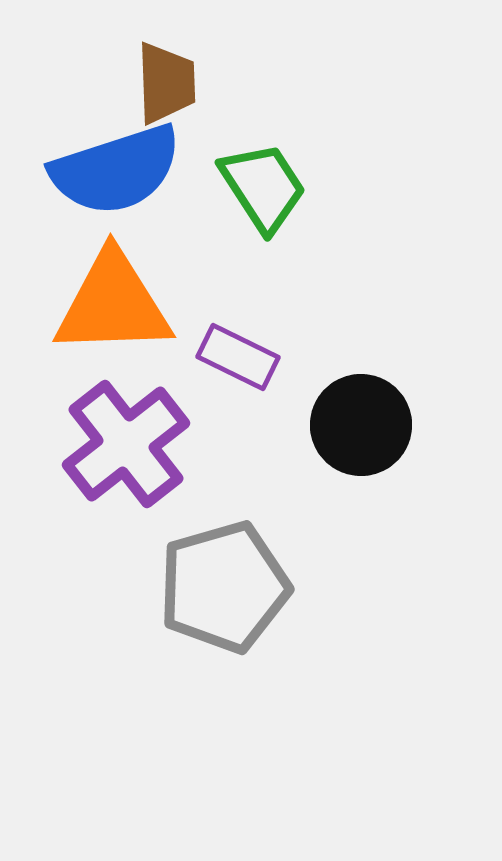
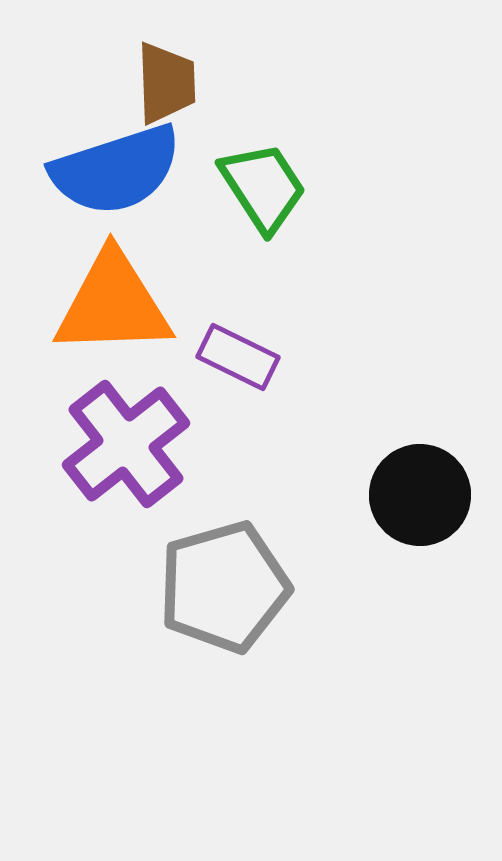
black circle: moved 59 px right, 70 px down
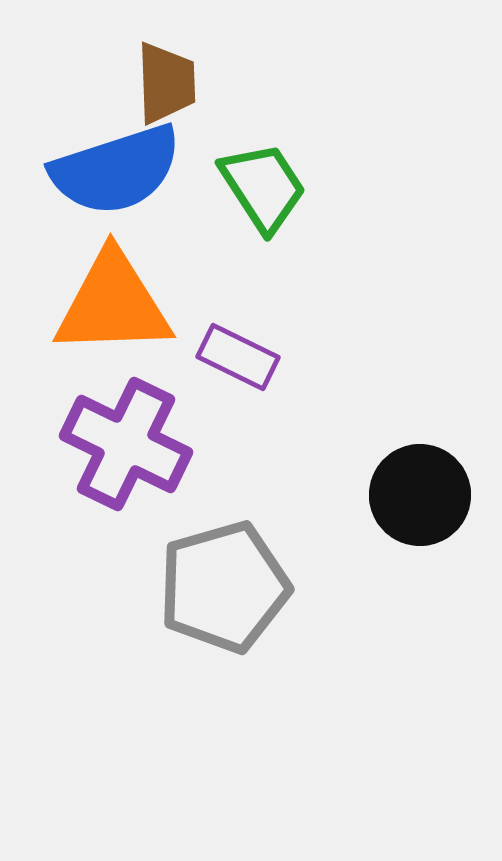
purple cross: rotated 26 degrees counterclockwise
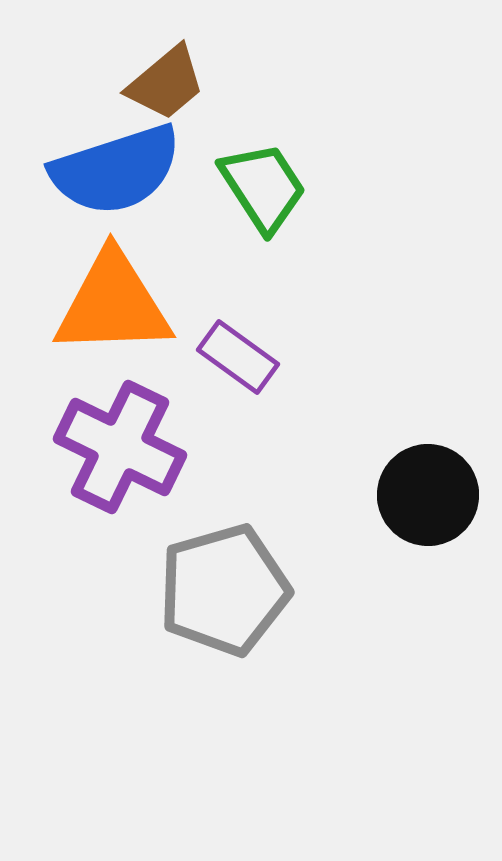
brown trapezoid: rotated 52 degrees clockwise
purple rectangle: rotated 10 degrees clockwise
purple cross: moved 6 px left, 3 px down
black circle: moved 8 px right
gray pentagon: moved 3 px down
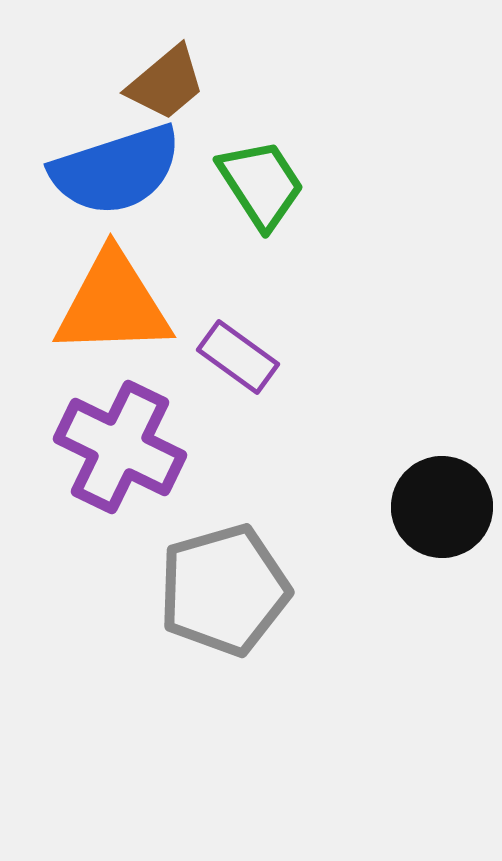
green trapezoid: moved 2 px left, 3 px up
black circle: moved 14 px right, 12 px down
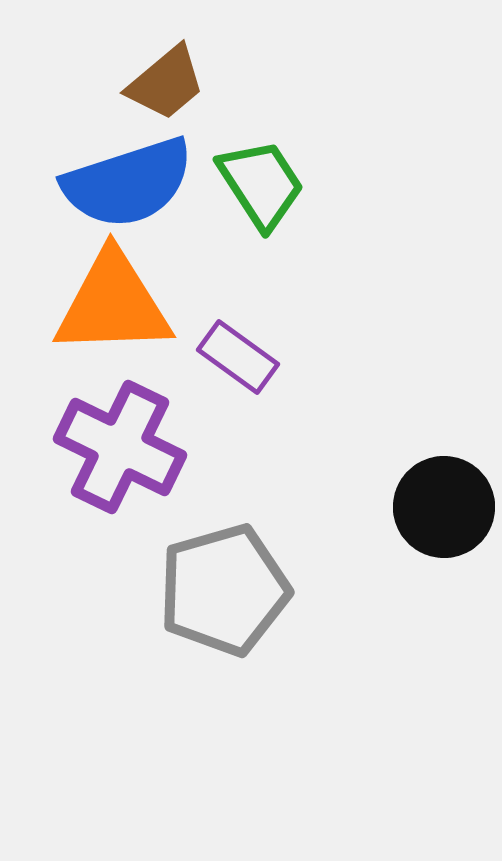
blue semicircle: moved 12 px right, 13 px down
black circle: moved 2 px right
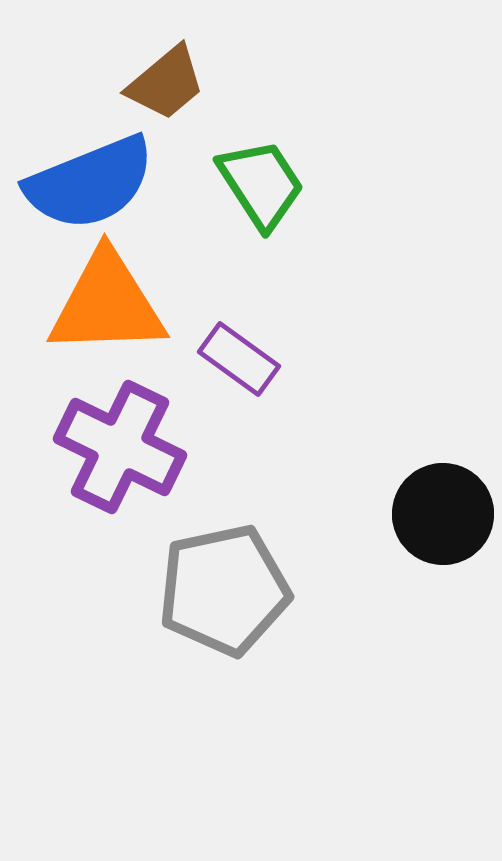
blue semicircle: moved 38 px left; rotated 4 degrees counterclockwise
orange triangle: moved 6 px left
purple rectangle: moved 1 px right, 2 px down
black circle: moved 1 px left, 7 px down
gray pentagon: rotated 4 degrees clockwise
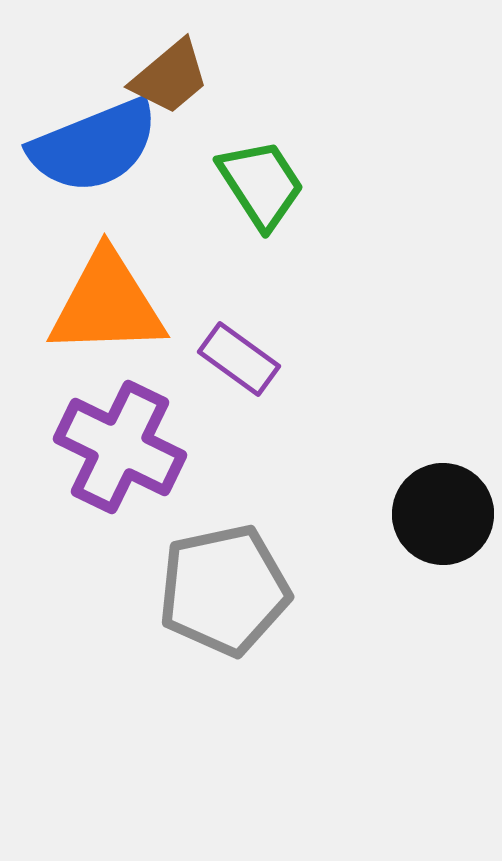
brown trapezoid: moved 4 px right, 6 px up
blue semicircle: moved 4 px right, 37 px up
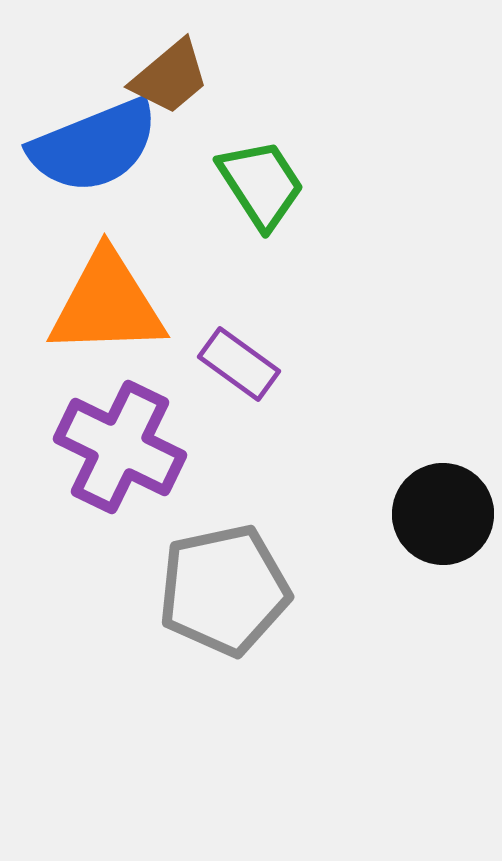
purple rectangle: moved 5 px down
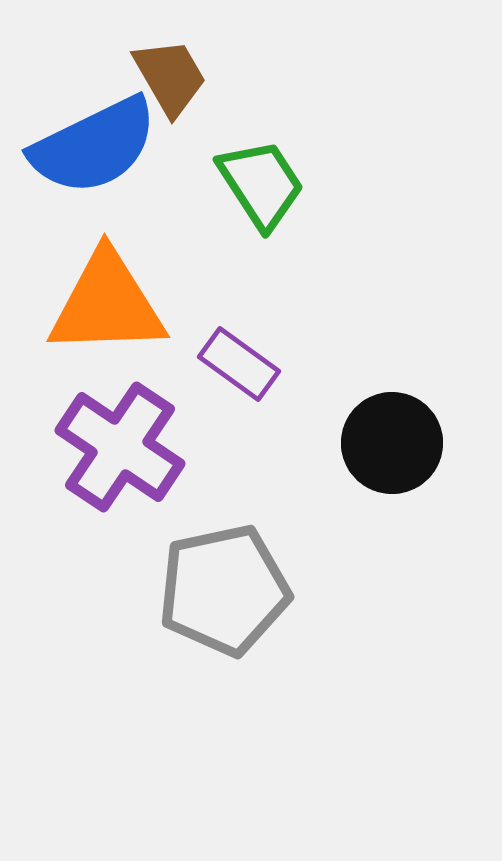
brown trapezoid: rotated 80 degrees counterclockwise
blue semicircle: rotated 4 degrees counterclockwise
purple cross: rotated 8 degrees clockwise
black circle: moved 51 px left, 71 px up
